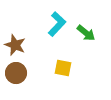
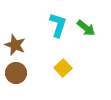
cyan L-shape: moved 1 px right, 1 px down; rotated 25 degrees counterclockwise
green arrow: moved 5 px up
yellow square: rotated 36 degrees clockwise
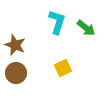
cyan L-shape: moved 1 px left, 3 px up
yellow square: rotated 18 degrees clockwise
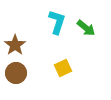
brown star: rotated 15 degrees clockwise
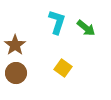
yellow square: rotated 30 degrees counterclockwise
